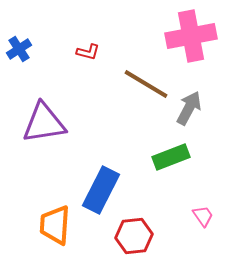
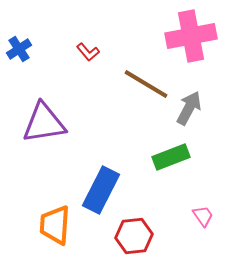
red L-shape: rotated 35 degrees clockwise
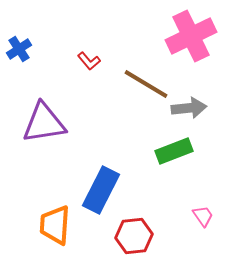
pink cross: rotated 15 degrees counterclockwise
red L-shape: moved 1 px right, 9 px down
gray arrow: rotated 56 degrees clockwise
green rectangle: moved 3 px right, 6 px up
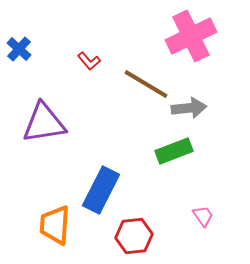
blue cross: rotated 15 degrees counterclockwise
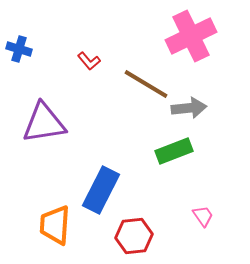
blue cross: rotated 25 degrees counterclockwise
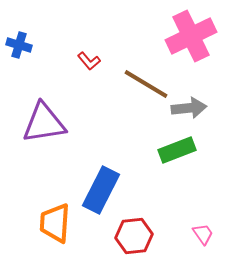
blue cross: moved 4 px up
green rectangle: moved 3 px right, 1 px up
pink trapezoid: moved 18 px down
orange trapezoid: moved 2 px up
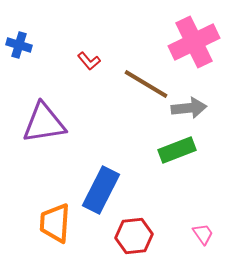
pink cross: moved 3 px right, 6 px down
